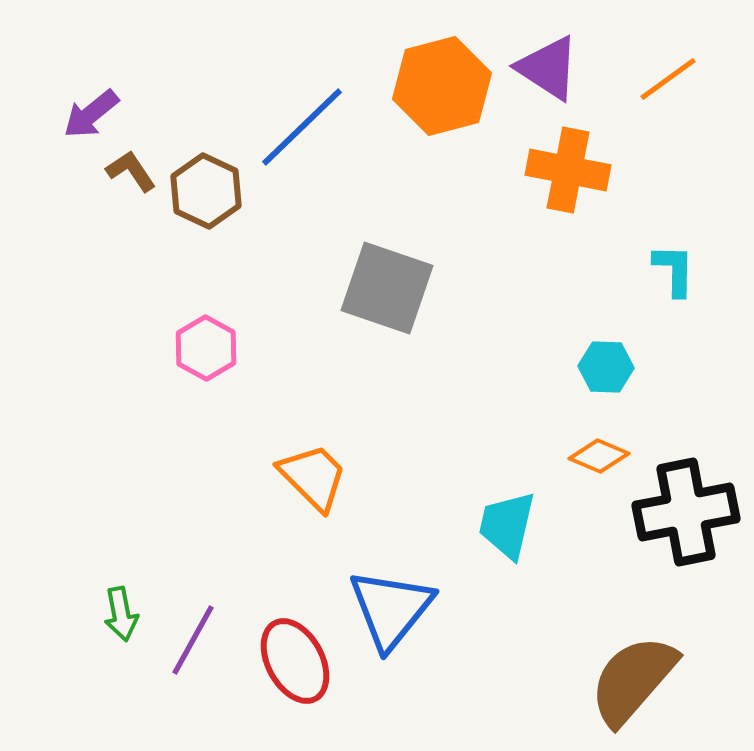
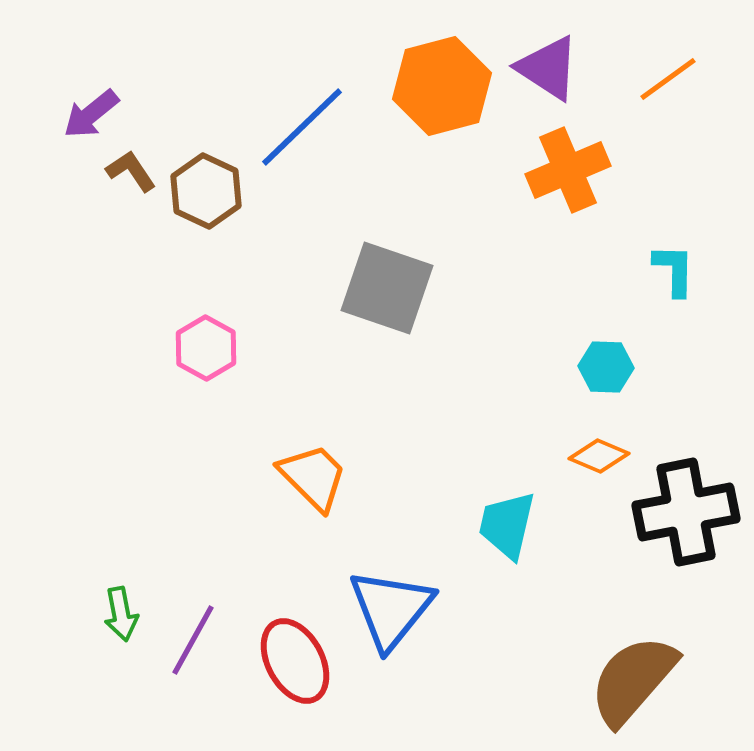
orange cross: rotated 34 degrees counterclockwise
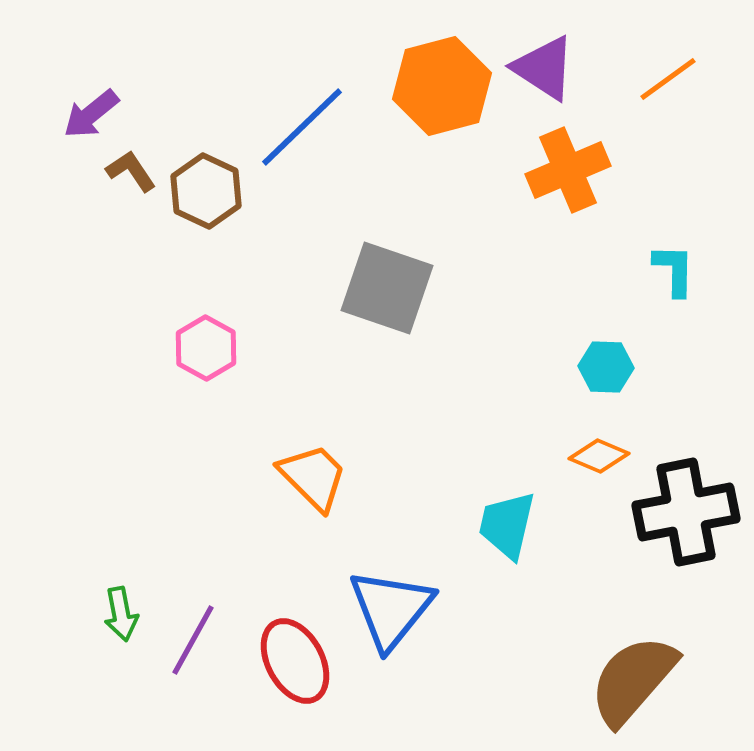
purple triangle: moved 4 px left
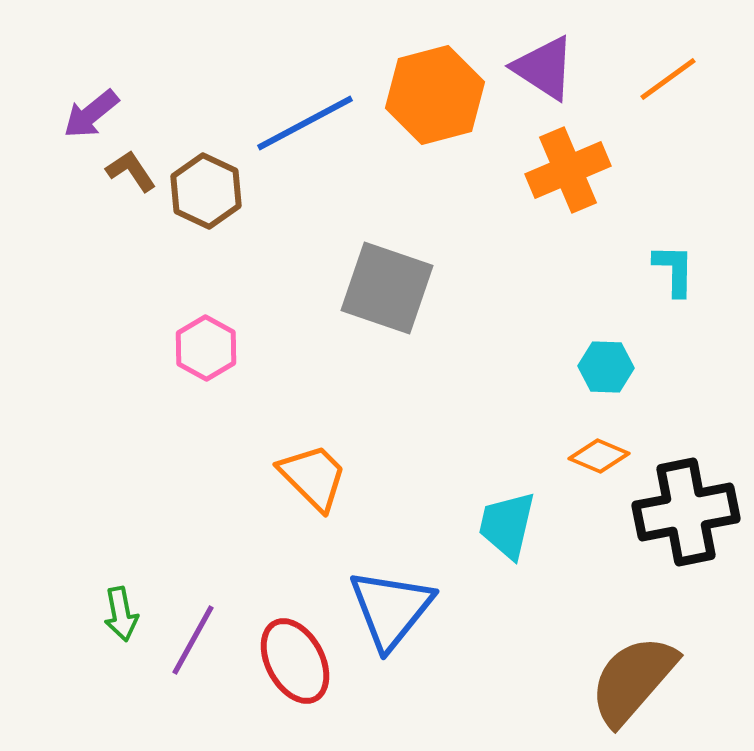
orange hexagon: moved 7 px left, 9 px down
blue line: moved 3 px right, 4 px up; rotated 16 degrees clockwise
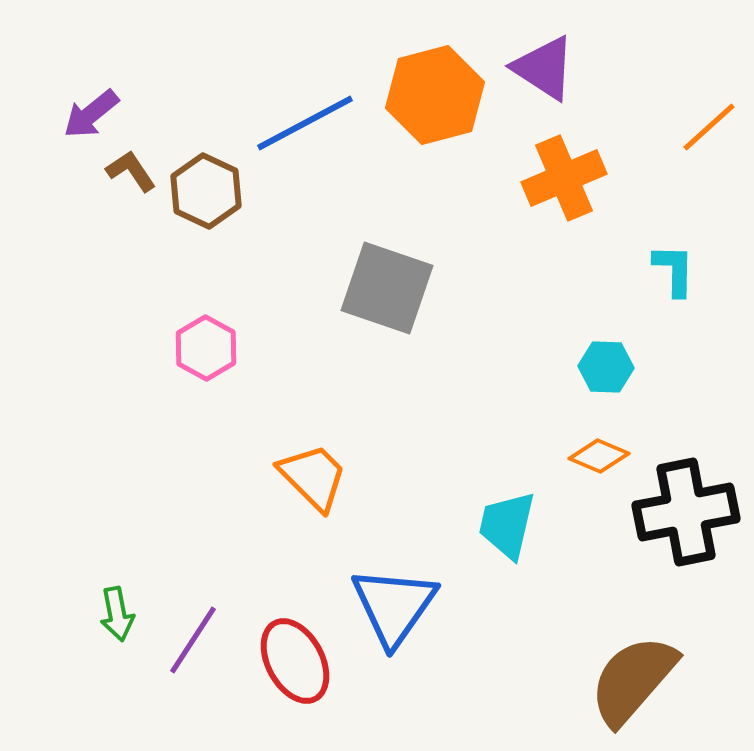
orange line: moved 41 px right, 48 px down; rotated 6 degrees counterclockwise
orange cross: moved 4 px left, 8 px down
blue triangle: moved 3 px right, 3 px up; rotated 4 degrees counterclockwise
green arrow: moved 4 px left
purple line: rotated 4 degrees clockwise
